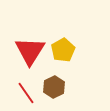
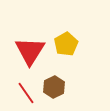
yellow pentagon: moved 3 px right, 6 px up
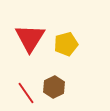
yellow pentagon: rotated 15 degrees clockwise
red triangle: moved 13 px up
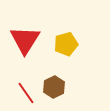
red triangle: moved 5 px left, 2 px down
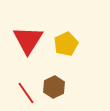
red triangle: moved 3 px right
yellow pentagon: rotated 10 degrees counterclockwise
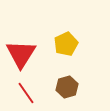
red triangle: moved 7 px left, 14 px down
brown hexagon: moved 13 px right; rotated 10 degrees clockwise
